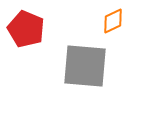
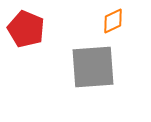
gray square: moved 8 px right, 1 px down; rotated 9 degrees counterclockwise
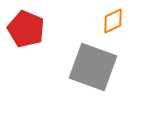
gray square: rotated 24 degrees clockwise
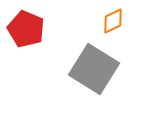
gray square: moved 1 px right, 2 px down; rotated 12 degrees clockwise
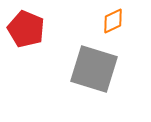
gray square: rotated 15 degrees counterclockwise
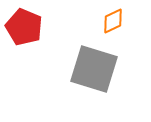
red pentagon: moved 2 px left, 2 px up
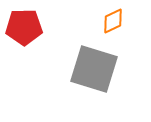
red pentagon: rotated 24 degrees counterclockwise
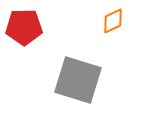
gray square: moved 16 px left, 11 px down
